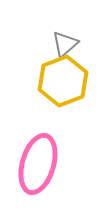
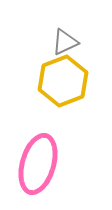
gray triangle: moved 2 px up; rotated 16 degrees clockwise
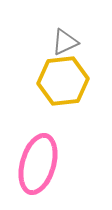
yellow hexagon: rotated 15 degrees clockwise
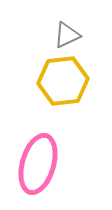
gray triangle: moved 2 px right, 7 px up
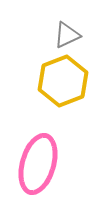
yellow hexagon: rotated 15 degrees counterclockwise
